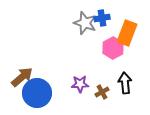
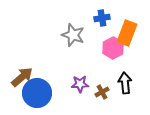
gray star: moved 12 px left, 12 px down
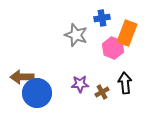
gray star: moved 3 px right
pink hexagon: rotated 10 degrees counterclockwise
brown arrow: rotated 140 degrees counterclockwise
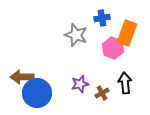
purple star: rotated 12 degrees counterclockwise
brown cross: moved 1 px down
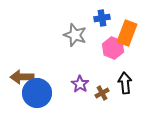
gray star: moved 1 px left
purple star: rotated 24 degrees counterclockwise
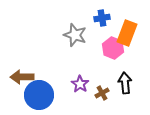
blue circle: moved 2 px right, 2 px down
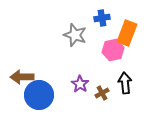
pink hexagon: moved 2 px down; rotated 25 degrees clockwise
